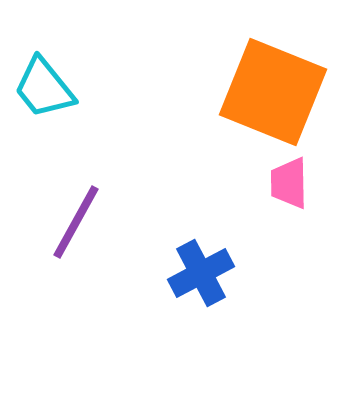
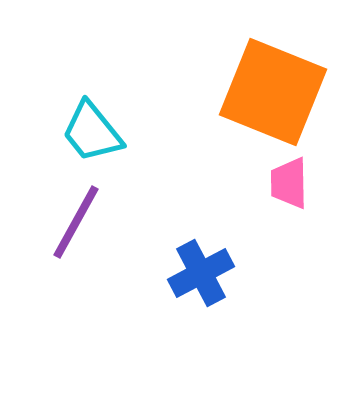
cyan trapezoid: moved 48 px right, 44 px down
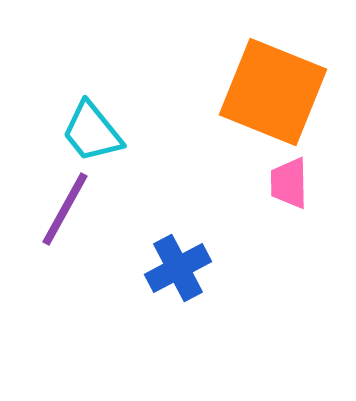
purple line: moved 11 px left, 13 px up
blue cross: moved 23 px left, 5 px up
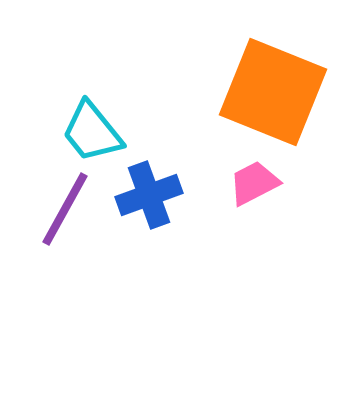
pink trapezoid: moved 35 px left; rotated 64 degrees clockwise
blue cross: moved 29 px left, 73 px up; rotated 8 degrees clockwise
